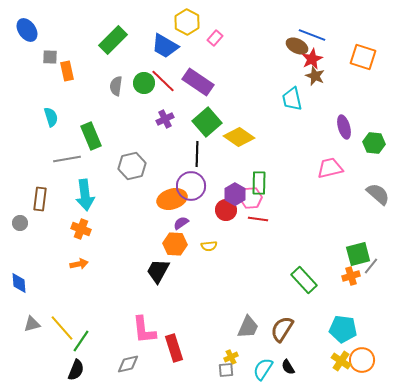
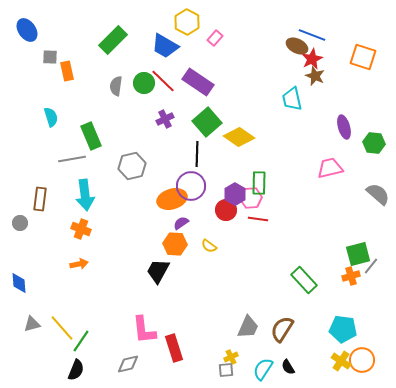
gray line at (67, 159): moved 5 px right
yellow semicircle at (209, 246): rotated 42 degrees clockwise
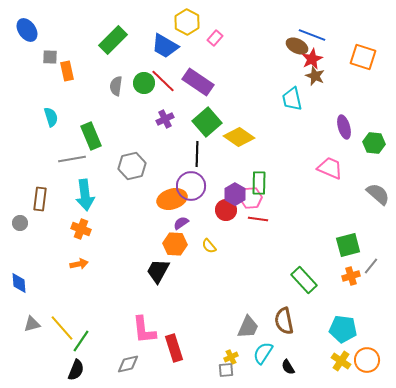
pink trapezoid at (330, 168): rotated 36 degrees clockwise
yellow semicircle at (209, 246): rotated 14 degrees clockwise
green square at (358, 254): moved 10 px left, 9 px up
brown semicircle at (282, 329): moved 2 px right, 8 px up; rotated 44 degrees counterclockwise
orange circle at (362, 360): moved 5 px right
cyan semicircle at (263, 369): moved 16 px up
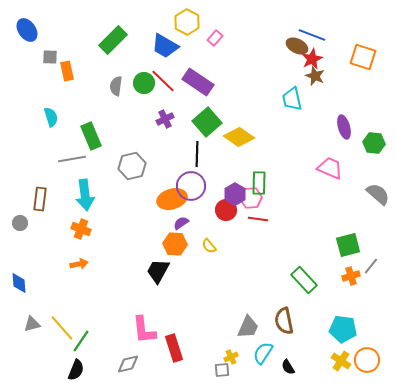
gray square at (226, 370): moved 4 px left
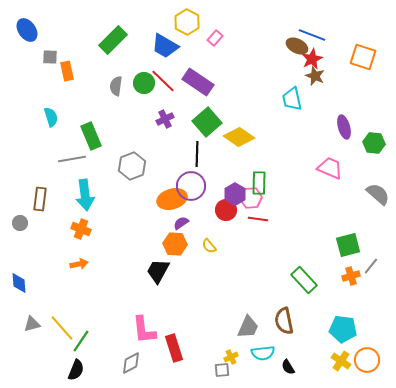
gray hexagon at (132, 166): rotated 8 degrees counterclockwise
cyan semicircle at (263, 353): rotated 130 degrees counterclockwise
gray diamond at (128, 364): moved 3 px right, 1 px up; rotated 15 degrees counterclockwise
